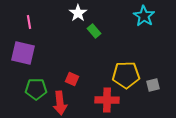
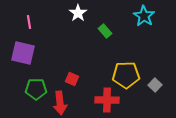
green rectangle: moved 11 px right
gray square: moved 2 px right; rotated 32 degrees counterclockwise
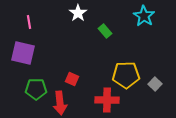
gray square: moved 1 px up
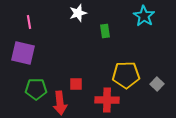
white star: rotated 18 degrees clockwise
green rectangle: rotated 32 degrees clockwise
red square: moved 4 px right, 5 px down; rotated 24 degrees counterclockwise
gray square: moved 2 px right
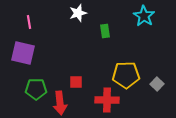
red square: moved 2 px up
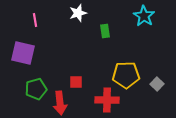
pink line: moved 6 px right, 2 px up
green pentagon: rotated 15 degrees counterclockwise
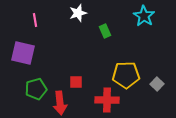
green rectangle: rotated 16 degrees counterclockwise
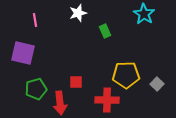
cyan star: moved 2 px up
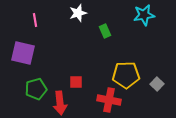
cyan star: moved 1 px down; rotated 30 degrees clockwise
red cross: moved 2 px right; rotated 10 degrees clockwise
